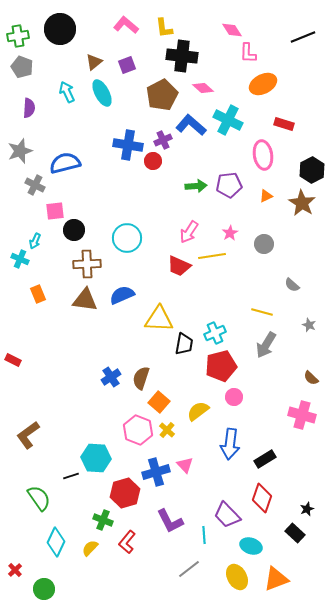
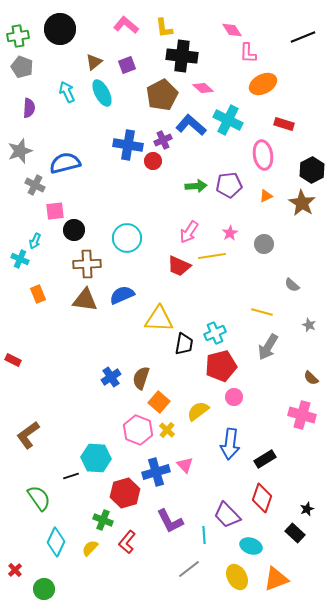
gray arrow at (266, 345): moved 2 px right, 2 px down
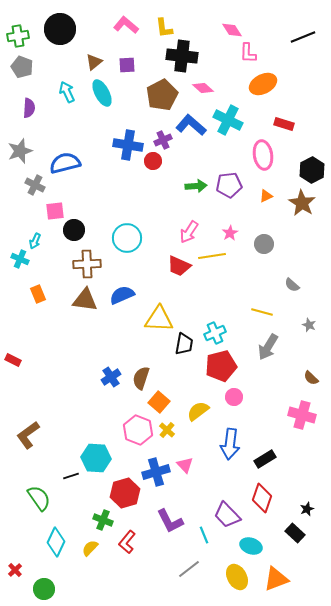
purple square at (127, 65): rotated 18 degrees clockwise
cyan line at (204, 535): rotated 18 degrees counterclockwise
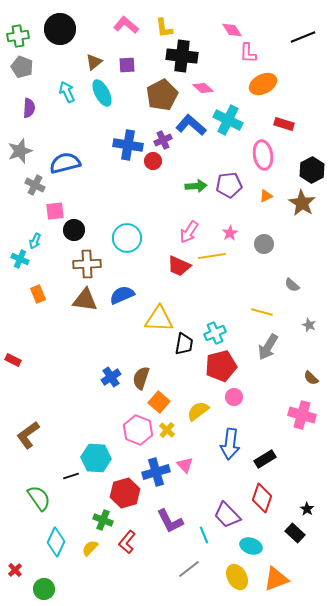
black star at (307, 509): rotated 16 degrees counterclockwise
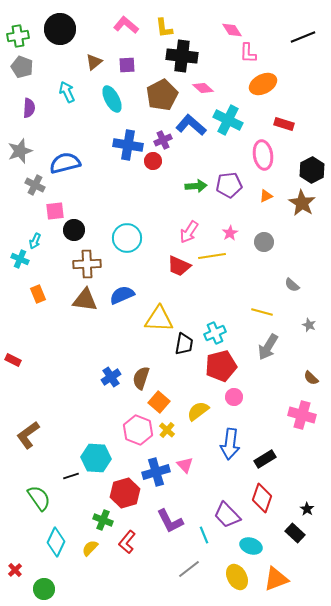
cyan ellipse at (102, 93): moved 10 px right, 6 px down
gray circle at (264, 244): moved 2 px up
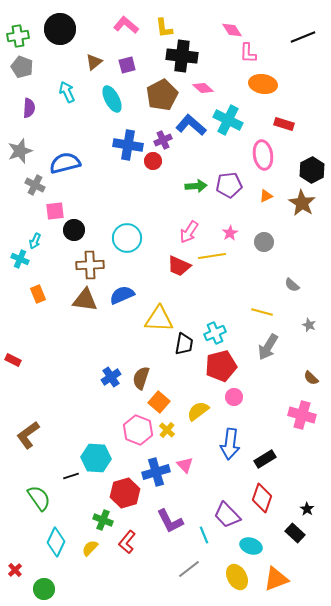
purple square at (127, 65): rotated 12 degrees counterclockwise
orange ellipse at (263, 84): rotated 36 degrees clockwise
brown cross at (87, 264): moved 3 px right, 1 px down
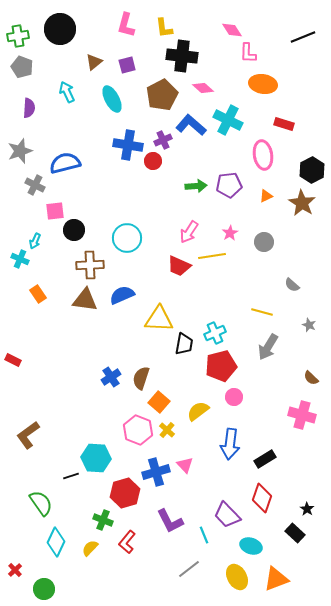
pink L-shape at (126, 25): rotated 115 degrees counterclockwise
orange rectangle at (38, 294): rotated 12 degrees counterclockwise
green semicircle at (39, 498): moved 2 px right, 5 px down
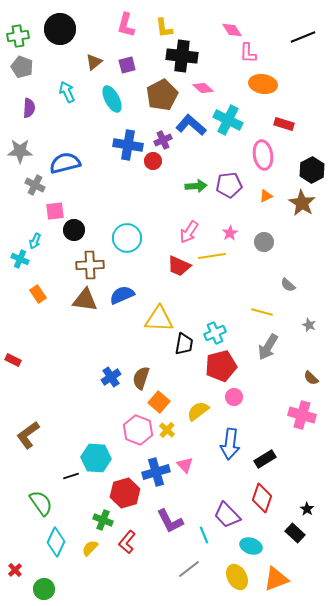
gray star at (20, 151): rotated 20 degrees clockwise
gray semicircle at (292, 285): moved 4 px left
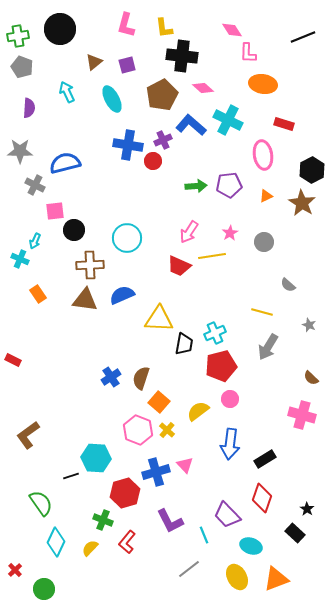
pink circle at (234, 397): moved 4 px left, 2 px down
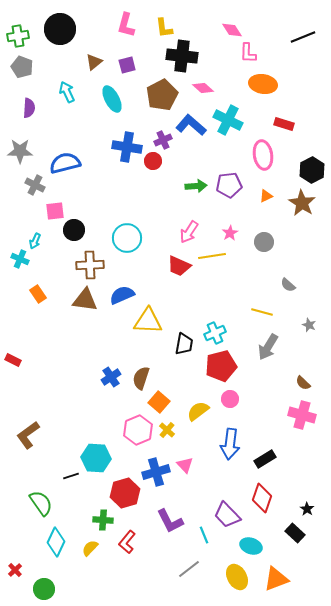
blue cross at (128, 145): moved 1 px left, 2 px down
yellow triangle at (159, 319): moved 11 px left, 2 px down
brown semicircle at (311, 378): moved 8 px left, 5 px down
pink hexagon at (138, 430): rotated 16 degrees clockwise
green cross at (103, 520): rotated 18 degrees counterclockwise
